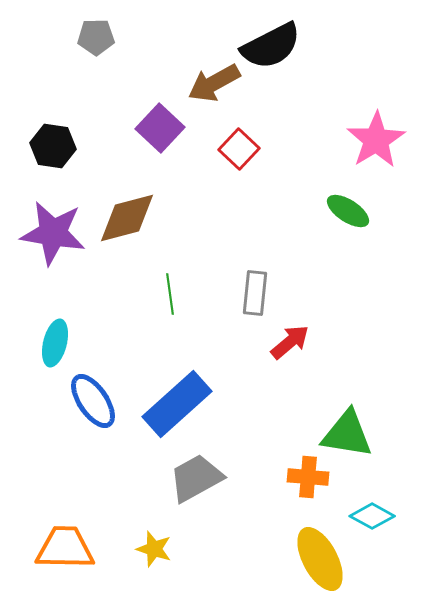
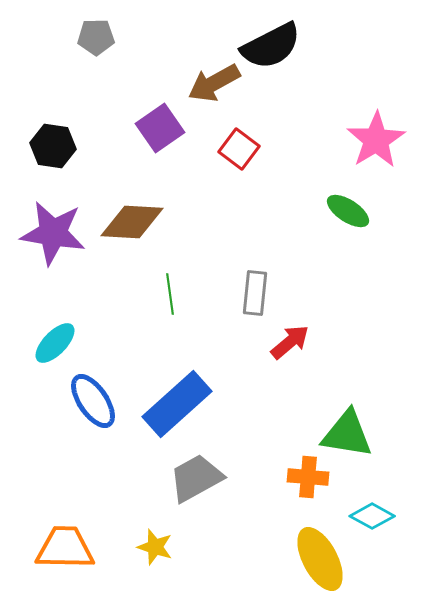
purple square: rotated 12 degrees clockwise
red square: rotated 6 degrees counterclockwise
brown diamond: moved 5 px right, 4 px down; rotated 18 degrees clockwise
cyan ellipse: rotated 30 degrees clockwise
yellow star: moved 1 px right, 2 px up
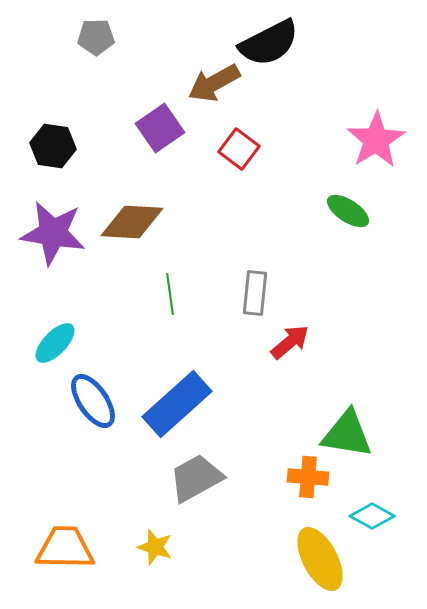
black semicircle: moved 2 px left, 3 px up
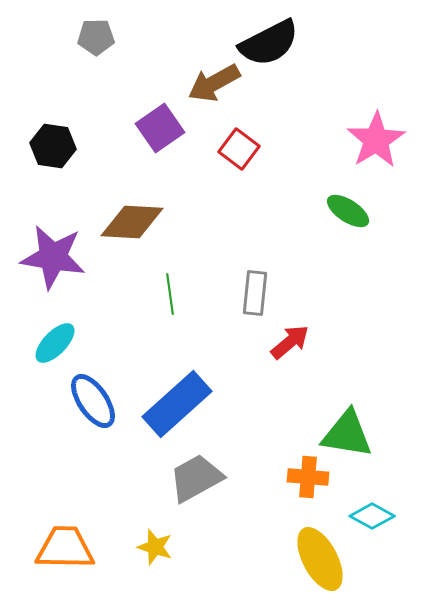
purple star: moved 24 px down
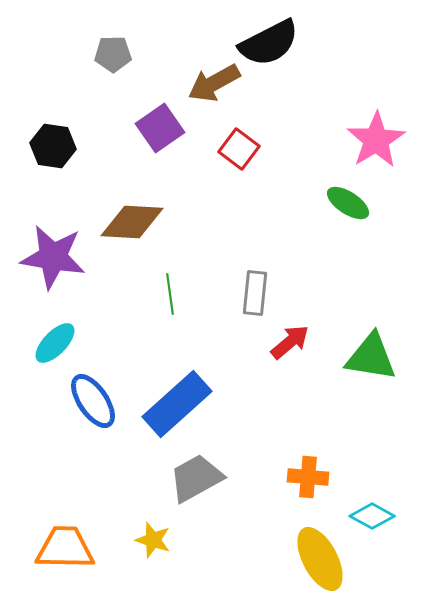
gray pentagon: moved 17 px right, 17 px down
green ellipse: moved 8 px up
green triangle: moved 24 px right, 77 px up
yellow star: moved 2 px left, 7 px up
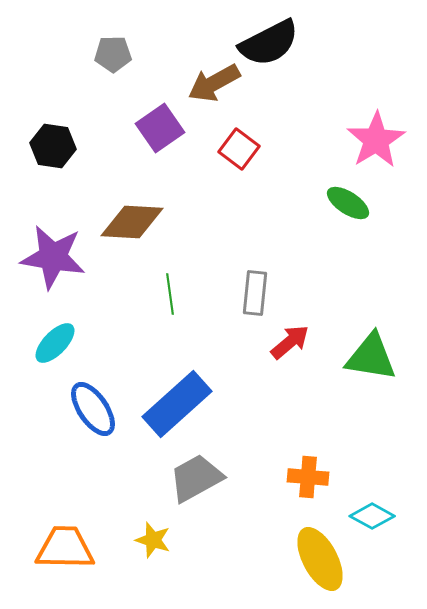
blue ellipse: moved 8 px down
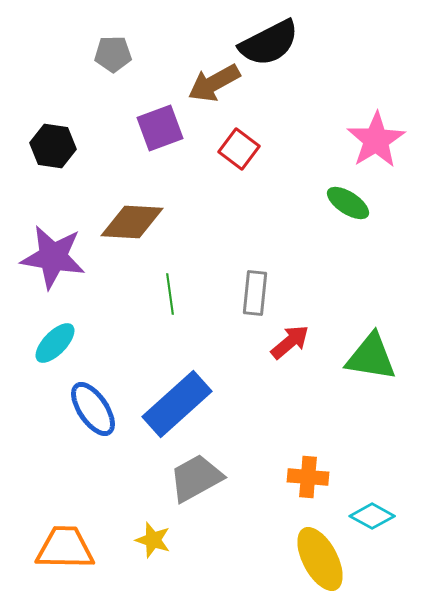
purple square: rotated 15 degrees clockwise
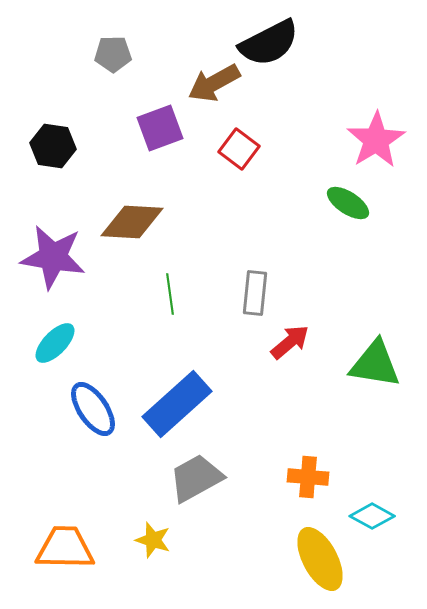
green triangle: moved 4 px right, 7 px down
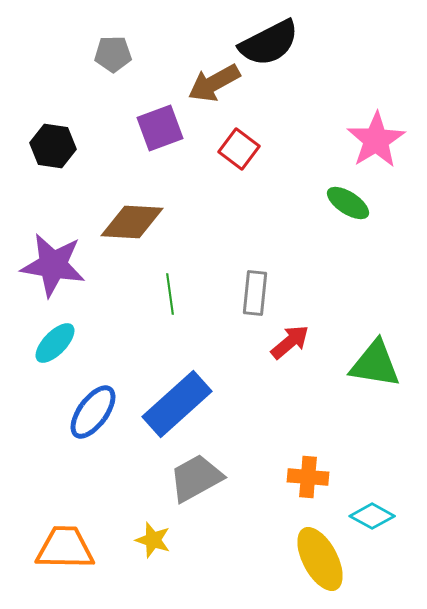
purple star: moved 8 px down
blue ellipse: moved 3 px down; rotated 70 degrees clockwise
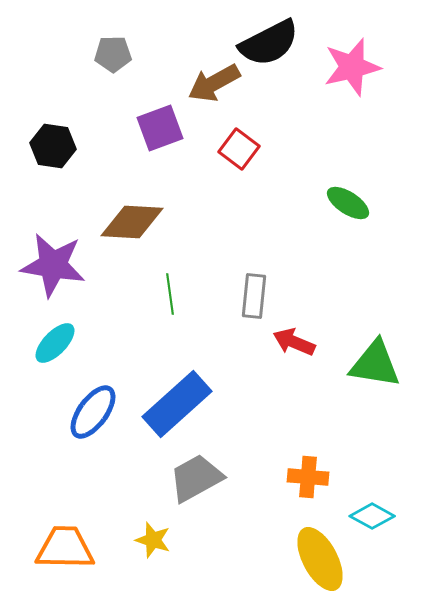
pink star: moved 24 px left, 73 px up; rotated 18 degrees clockwise
gray rectangle: moved 1 px left, 3 px down
red arrow: moved 4 px right; rotated 117 degrees counterclockwise
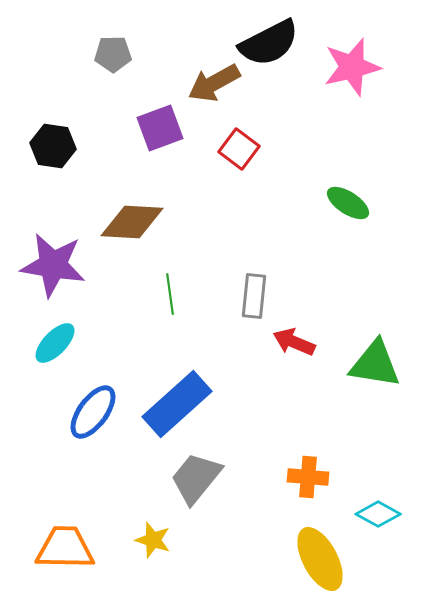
gray trapezoid: rotated 22 degrees counterclockwise
cyan diamond: moved 6 px right, 2 px up
